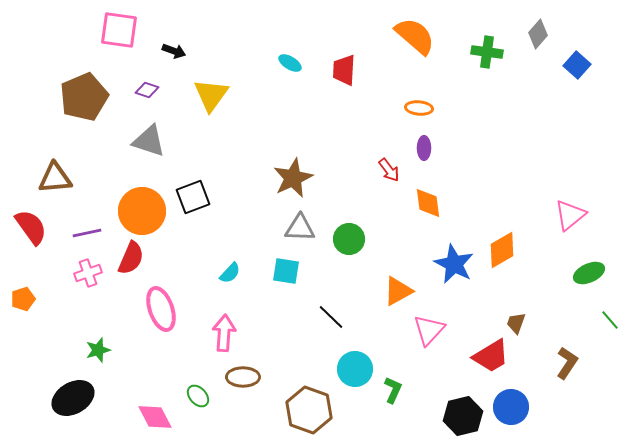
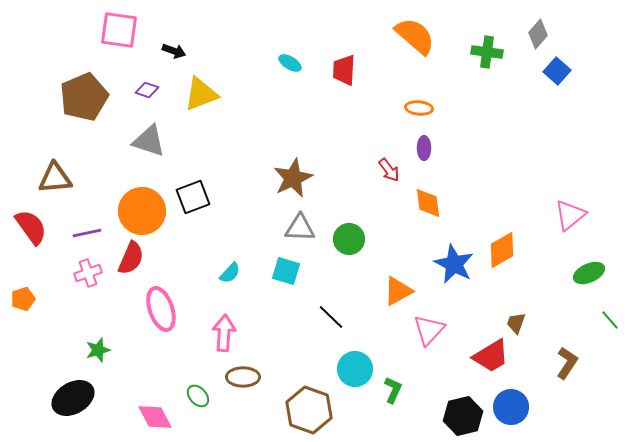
blue square at (577, 65): moved 20 px left, 6 px down
yellow triangle at (211, 95): moved 10 px left, 1 px up; rotated 33 degrees clockwise
cyan square at (286, 271): rotated 8 degrees clockwise
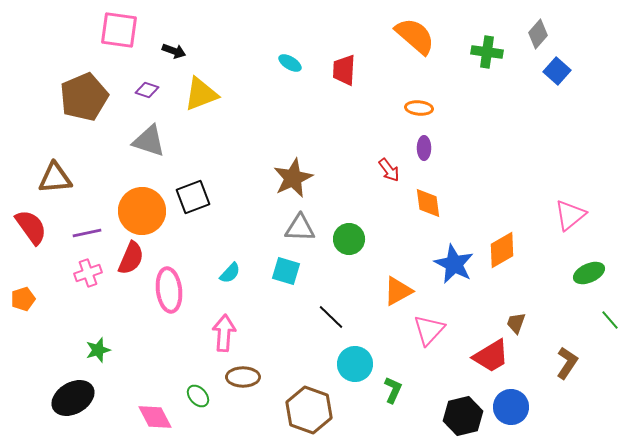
pink ellipse at (161, 309): moved 8 px right, 19 px up; rotated 12 degrees clockwise
cyan circle at (355, 369): moved 5 px up
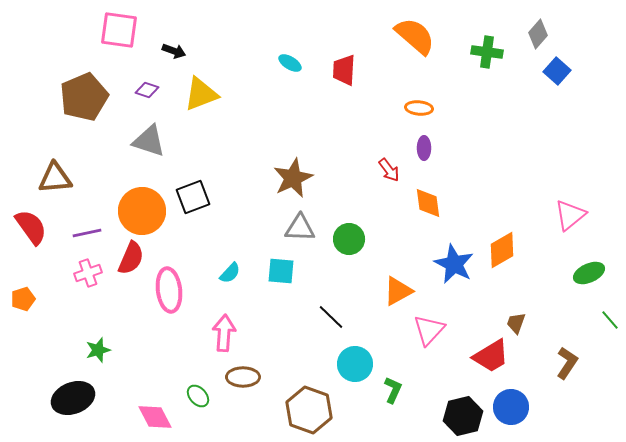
cyan square at (286, 271): moved 5 px left; rotated 12 degrees counterclockwise
black ellipse at (73, 398): rotated 9 degrees clockwise
